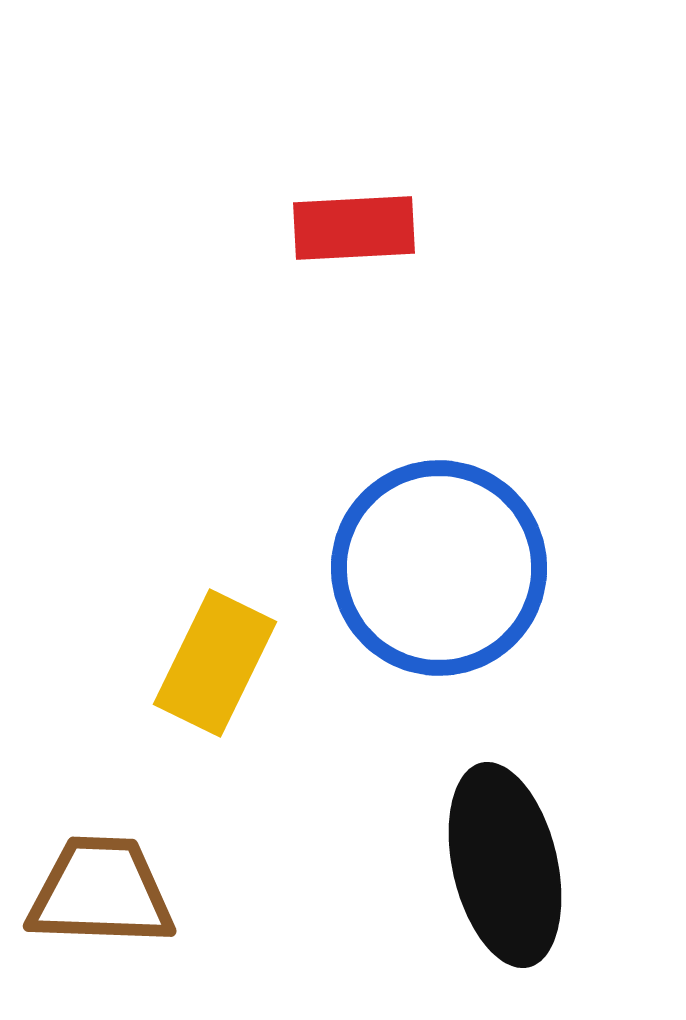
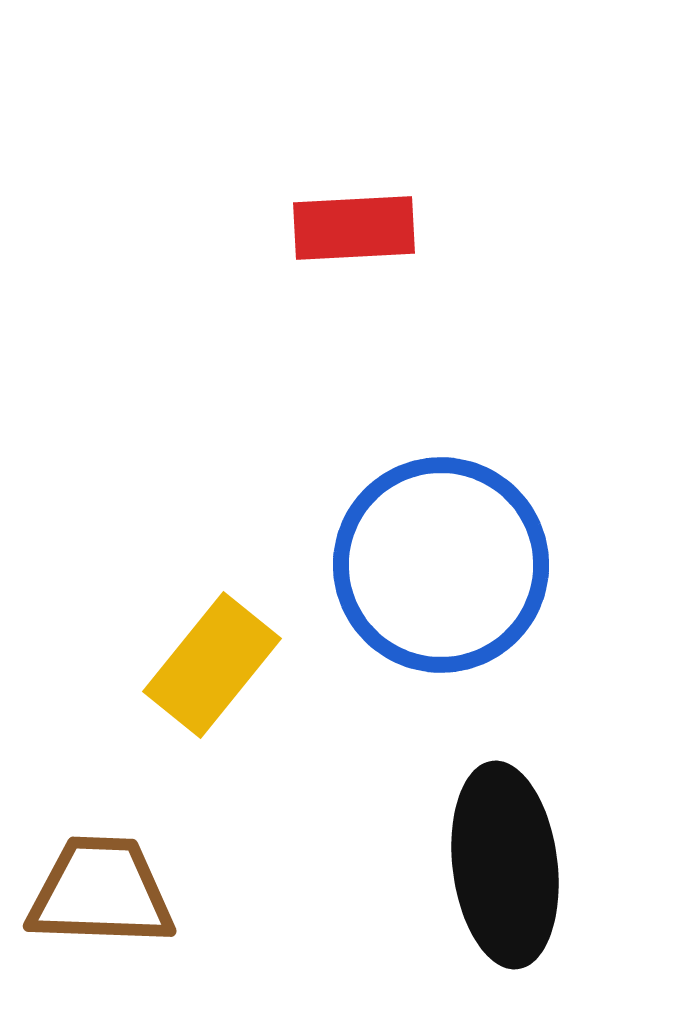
blue circle: moved 2 px right, 3 px up
yellow rectangle: moved 3 px left, 2 px down; rotated 13 degrees clockwise
black ellipse: rotated 6 degrees clockwise
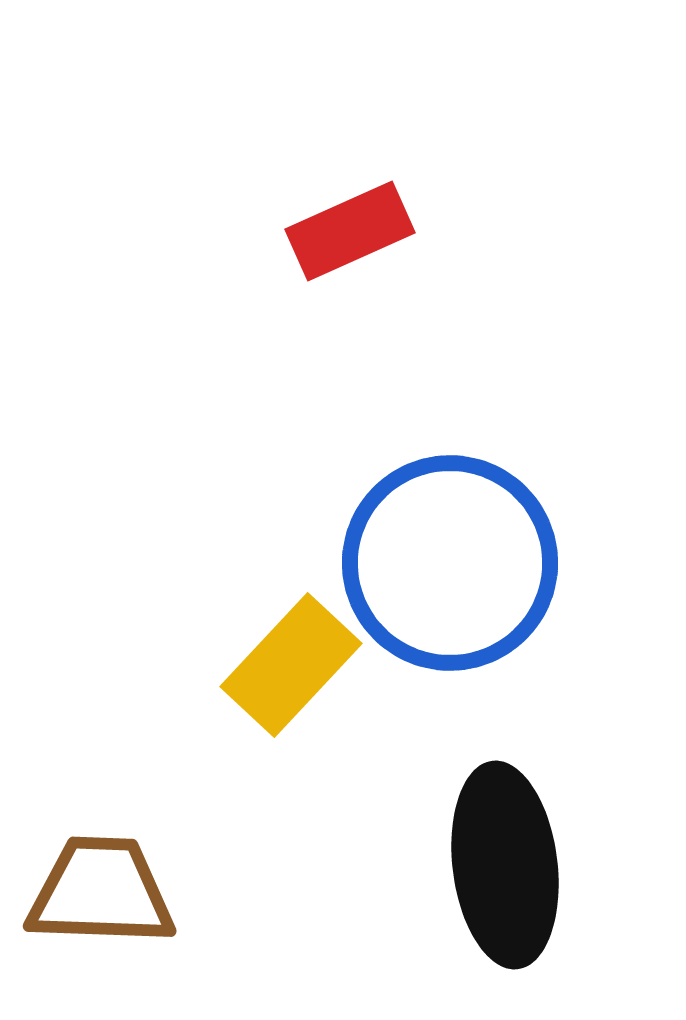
red rectangle: moved 4 px left, 3 px down; rotated 21 degrees counterclockwise
blue circle: moved 9 px right, 2 px up
yellow rectangle: moved 79 px right; rotated 4 degrees clockwise
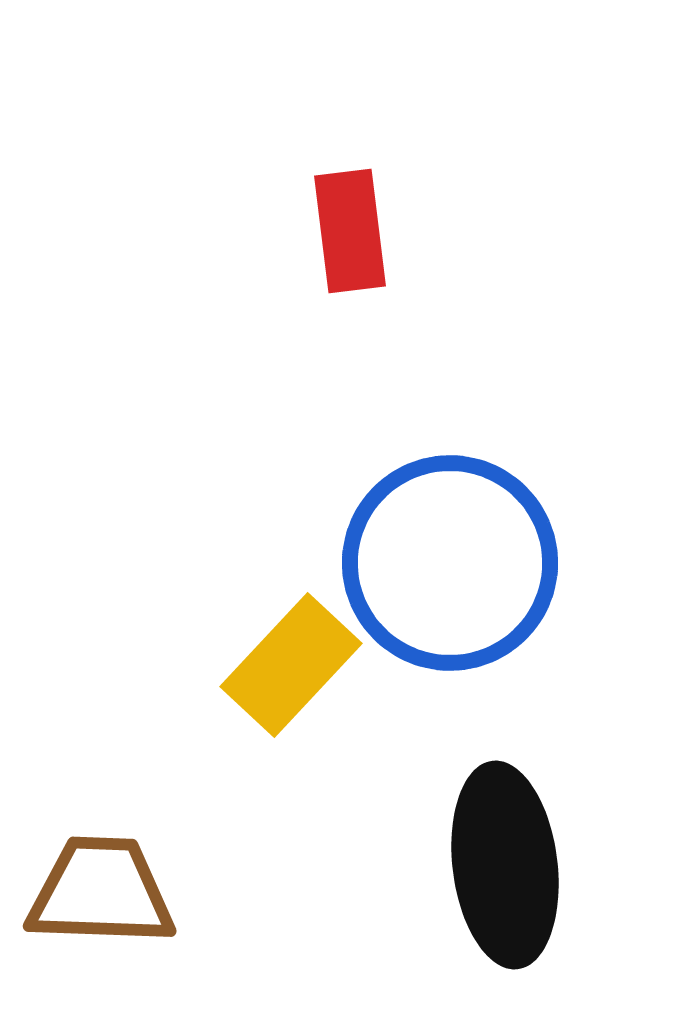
red rectangle: rotated 73 degrees counterclockwise
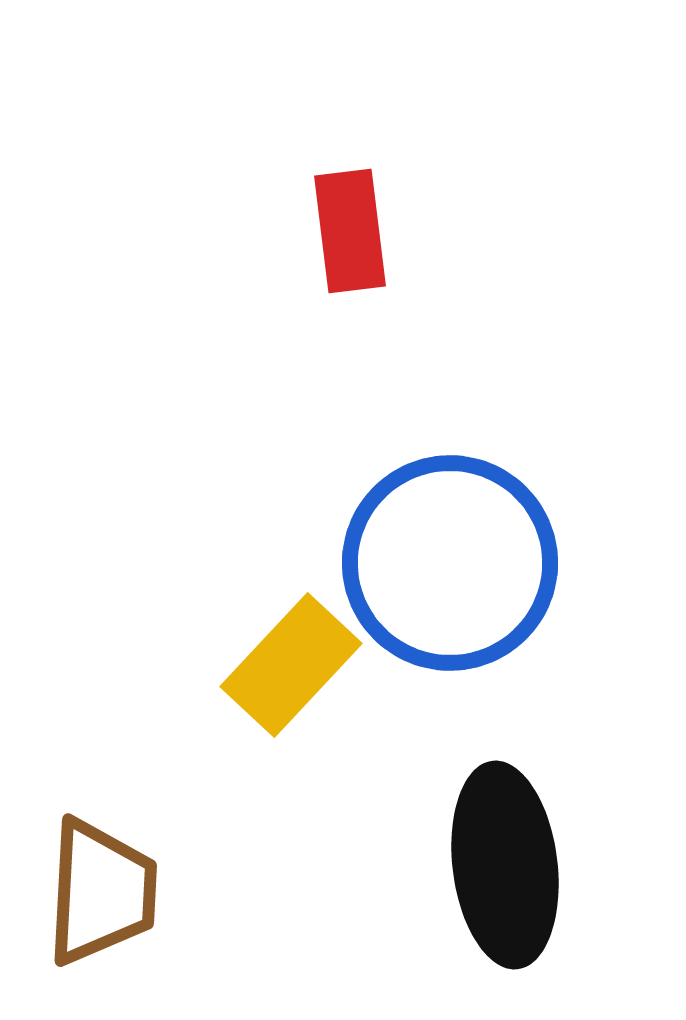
brown trapezoid: rotated 91 degrees clockwise
